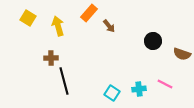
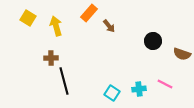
yellow arrow: moved 2 px left
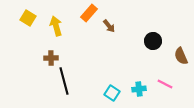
brown semicircle: moved 1 px left, 2 px down; rotated 48 degrees clockwise
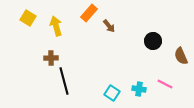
cyan cross: rotated 16 degrees clockwise
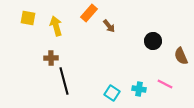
yellow square: rotated 21 degrees counterclockwise
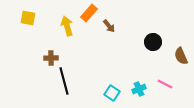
yellow arrow: moved 11 px right
black circle: moved 1 px down
cyan cross: rotated 32 degrees counterclockwise
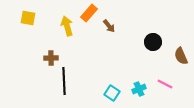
black line: rotated 12 degrees clockwise
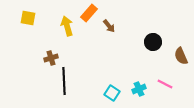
brown cross: rotated 16 degrees counterclockwise
